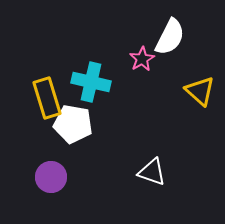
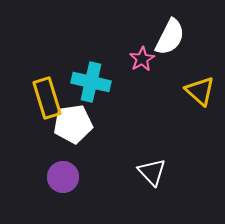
white pentagon: rotated 18 degrees counterclockwise
white triangle: rotated 28 degrees clockwise
purple circle: moved 12 px right
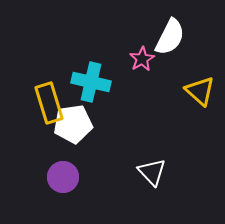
yellow rectangle: moved 2 px right, 5 px down
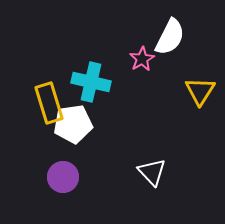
yellow triangle: rotated 20 degrees clockwise
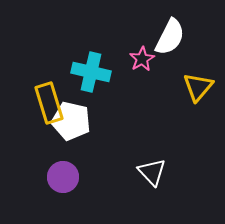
cyan cross: moved 10 px up
yellow triangle: moved 2 px left, 4 px up; rotated 8 degrees clockwise
white pentagon: moved 2 px left, 3 px up; rotated 21 degrees clockwise
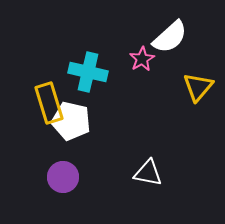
white semicircle: rotated 21 degrees clockwise
cyan cross: moved 3 px left
white triangle: moved 4 px left, 1 px down; rotated 36 degrees counterclockwise
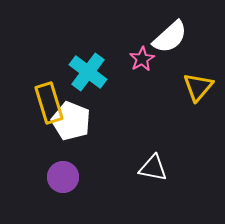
cyan cross: rotated 24 degrees clockwise
white pentagon: rotated 9 degrees clockwise
white triangle: moved 5 px right, 5 px up
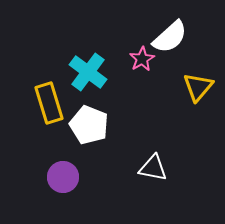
white pentagon: moved 18 px right, 4 px down
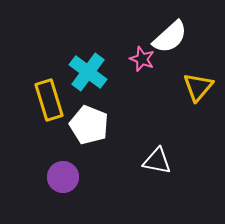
pink star: rotated 20 degrees counterclockwise
yellow rectangle: moved 3 px up
white triangle: moved 4 px right, 7 px up
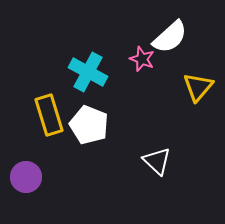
cyan cross: rotated 9 degrees counterclockwise
yellow rectangle: moved 15 px down
white triangle: rotated 32 degrees clockwise
purple circle: moved 37 px left
